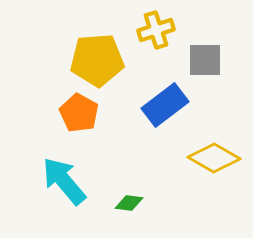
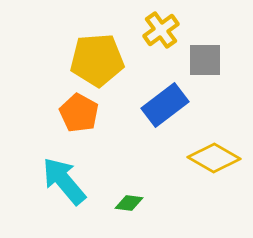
yellow cross: moved 5 px right; rotated 18 degrees counterclockwise
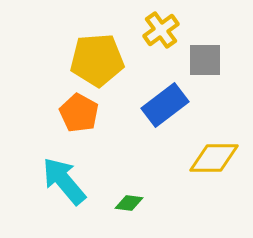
yellow diamond: rotated 30 degrees counterclockwise
